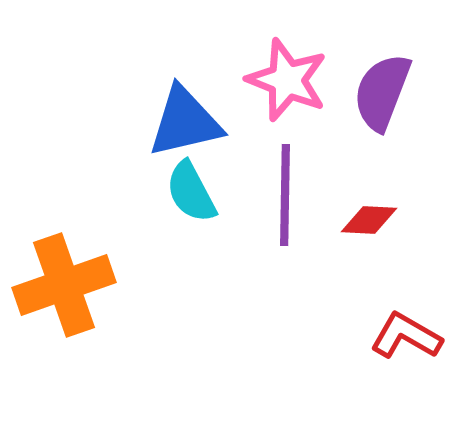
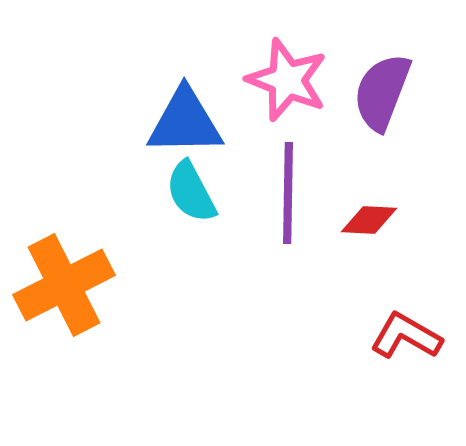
blue triangle: rotated 12 degrees clockwise
purple line: moved 3 px right, 2 px up
orange cross: rotated 8 degrees counterclockwise
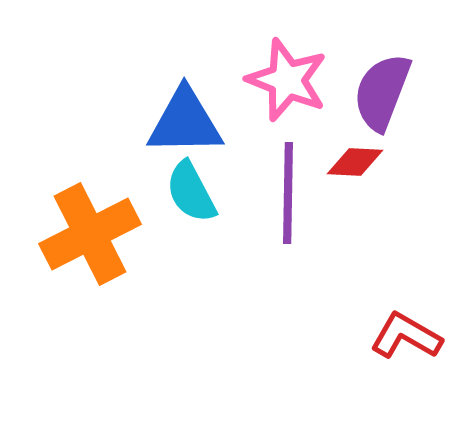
red diamond: moved 14 px left, 58 px up
orange cross: moved 26 px right, 51 px up
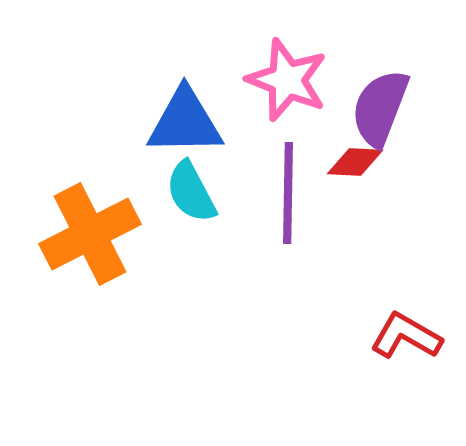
purple semicircle: moved 2 px left, 16 px down
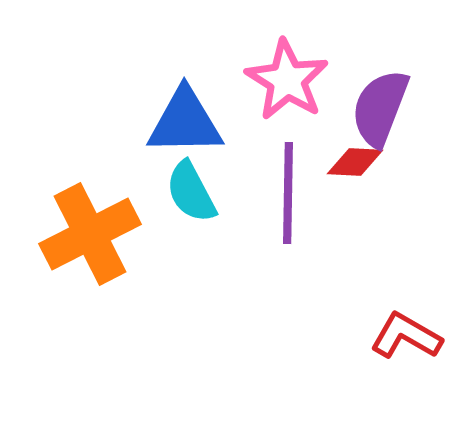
pink star: rotated 10 degrees clockwise
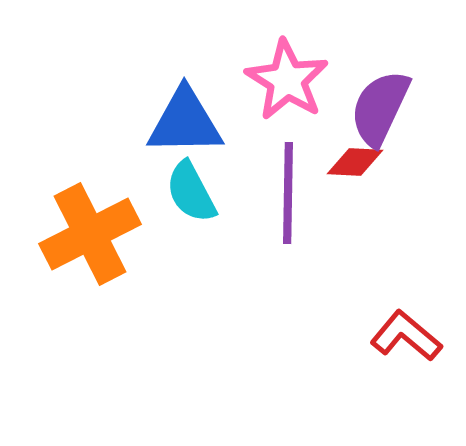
purple semicircle: rotated 4 degrees clockwise
red L-shape: rotated 10 degrees clockwise
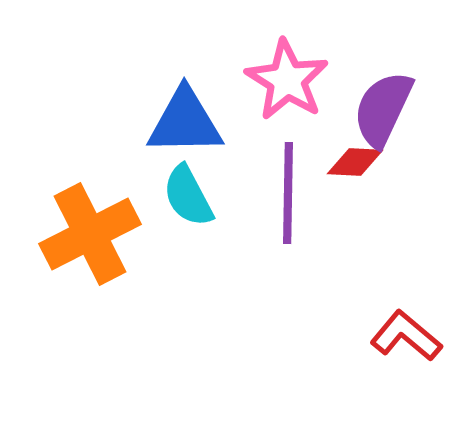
purple semicircle: moved 3 px right, 1 px down
cyan semicircle: moved 3 px left, 4 px down
